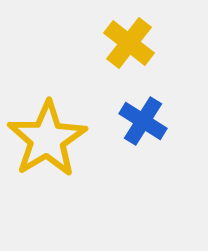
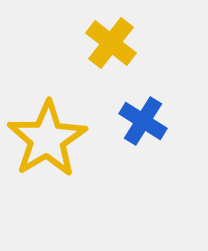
yellow cross: moved 18 px left
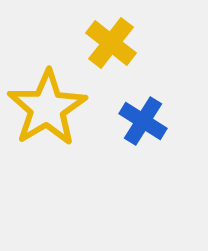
yellow star: moved 31 px up
